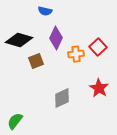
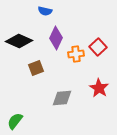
black diamond: moved 1 px down; rotated 8 degrees clockwise
brown square: moved 7 px down
gray diamond: rotated 20 degrees clockwise
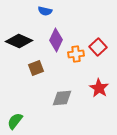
purple diamond: moved 2 px down
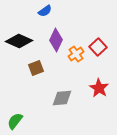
blue semicircle: rotated 48 degrees counterclockwise
orange cross: rotated 28 degrees counterclockwise
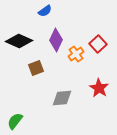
red square: moved 3 px up
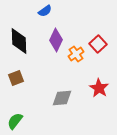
black diamond: rotated 64 degrees clockwise
brown square: moved 20 px left, 10 px down
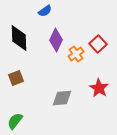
black diamond: moved 3 px up
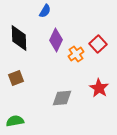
blue semicircle: rotated 24 degrees counterclockwise
green semicircle: rotated 42 degrees clockwise
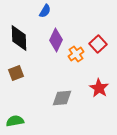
brown square: moved 5 px up
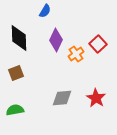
red star: moved 3 px left, 10 px down
green semicircle: moved 11 px up
